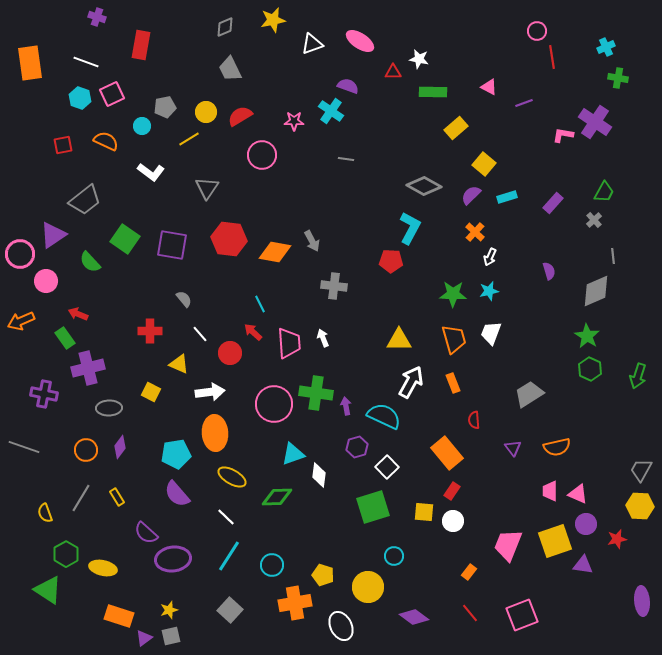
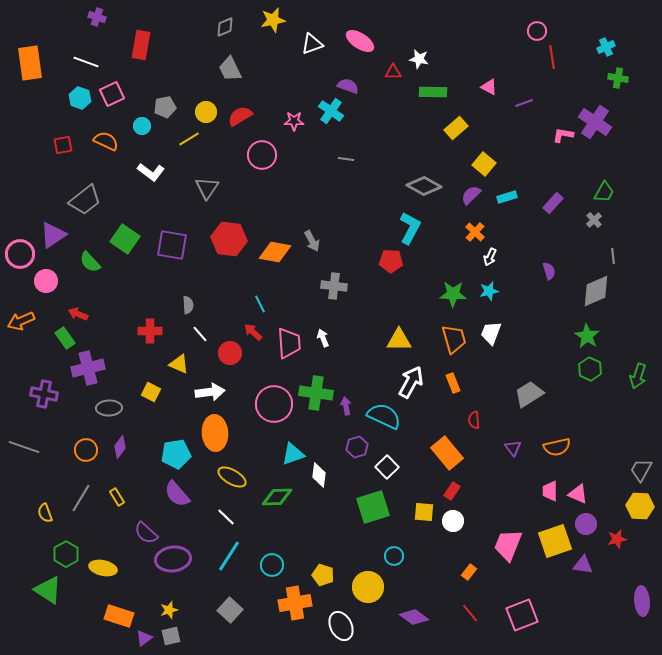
gray semicircle at (184, 299): moved 4 px right, 6 px down; rotated 36 degrees clockwise
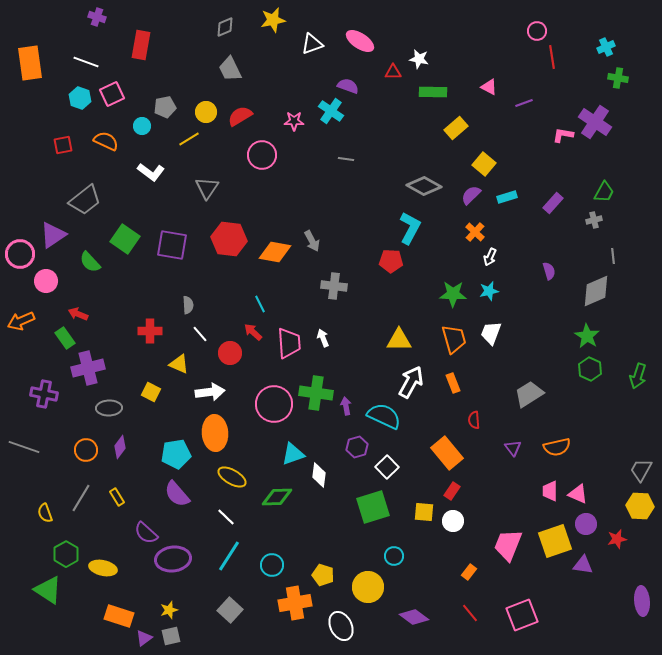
gray cross at (594, 220): rotated 28 degrees clockwise
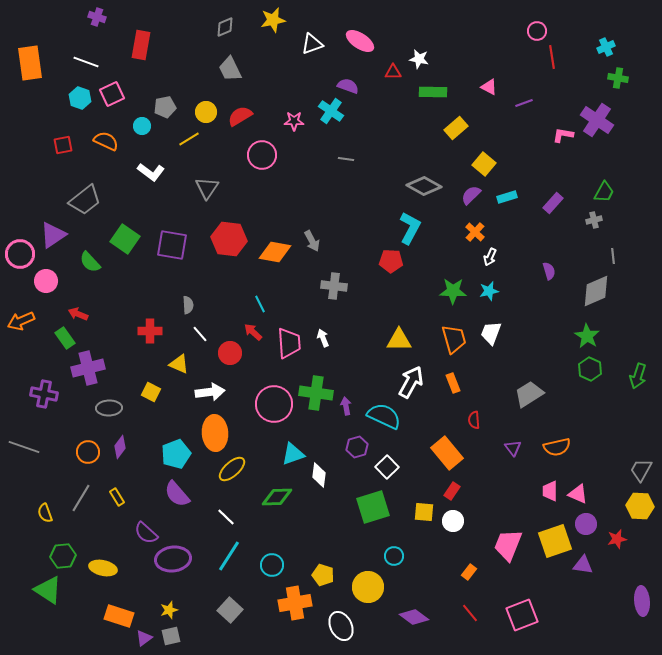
purple cross at (595, 122): moved 2 px right, 2 px up
green star at (453, 294): moved 3 px up
orange circle at (86, 450): moved 2 px right, 2 px down
cyan pentagon at (176, 454): rotated 12 degrees counterclockwise
yellow ellipse at (232, 477): moved 8 px up; rotated 72 degrees counterclockwise
green hexagon at (66, 554): moved 3 px left, 2 px down; rotated 25 degrees clockwise
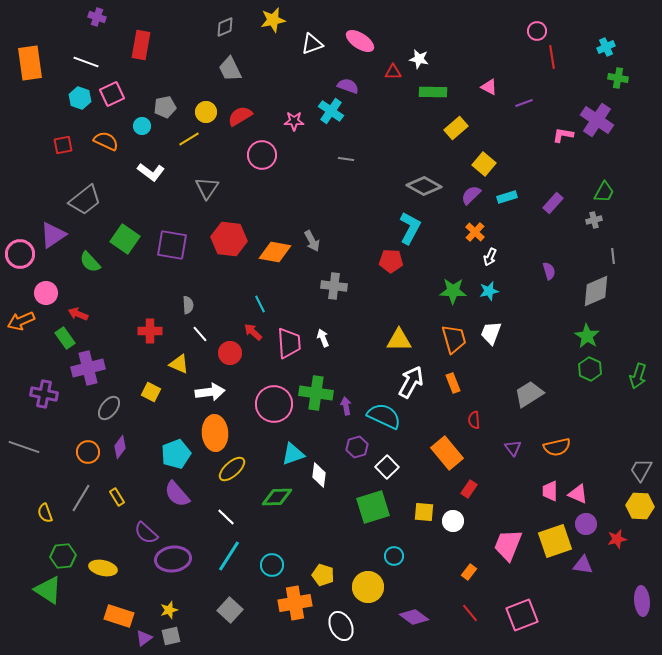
pink circle at (46, 281): moved 12 px down
gray ellipse at (109, 408): rotated 50 degrees counterclockwise
red rectangle at (452, 491): moved 17 px right, 2 px up
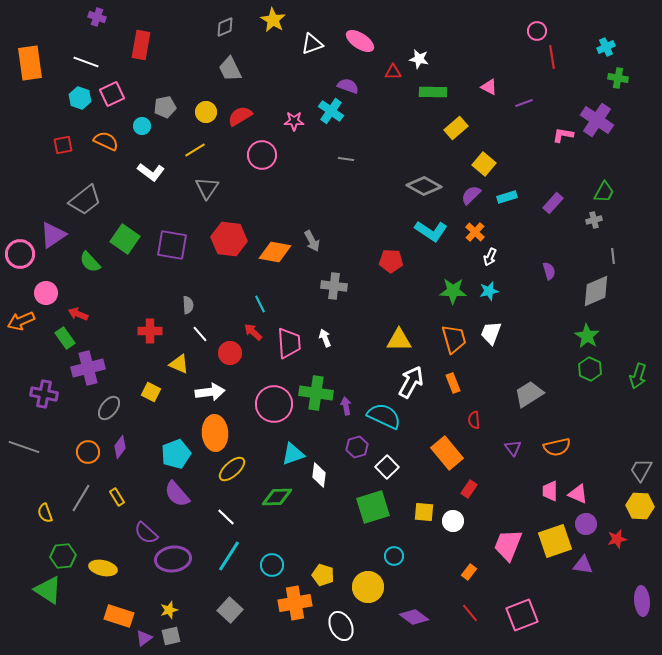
yellow star at (273, 20): rotated 30 degrees counterclockwise
yellow line at (189, 139): moved 6 px right, 11 px down
cyan L-shape at (410, 228): moved 21 px right, 3 px down; rotated 96 degrees clockwise
white arrow at (323, 338): moved 2 px right
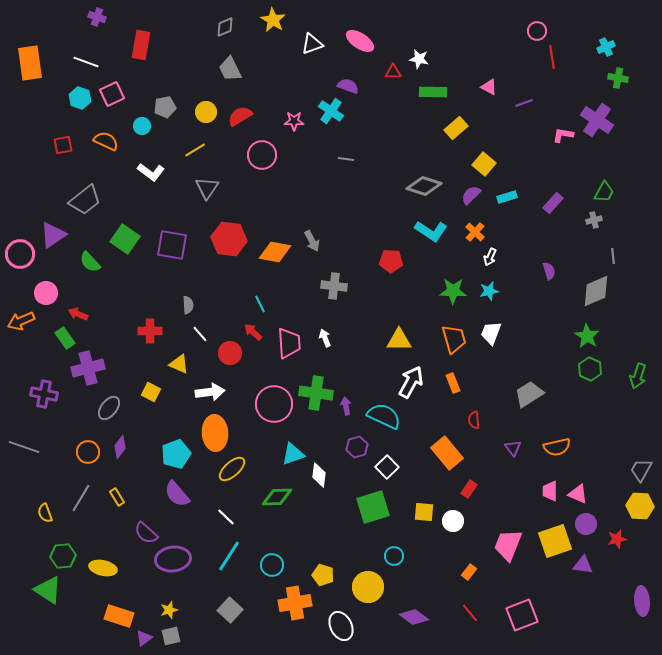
gray diamond at (424, 186): rotated 12 degrees counterclockwise
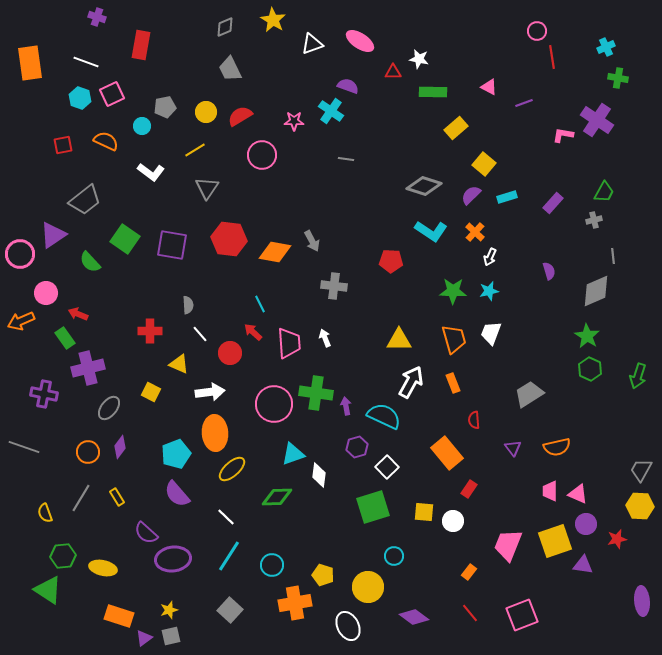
white ellipse at (341, 626): moved 7 px right
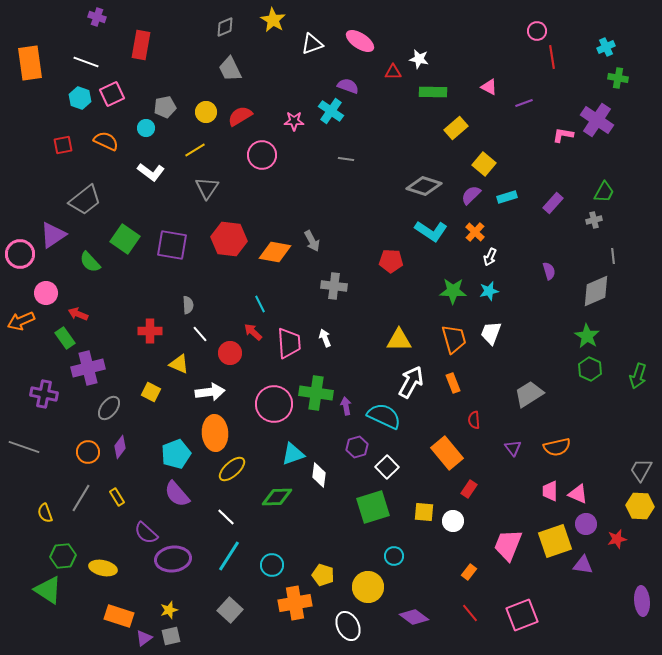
cyan circle at (142, 126): moved 4 px right, 2 px down
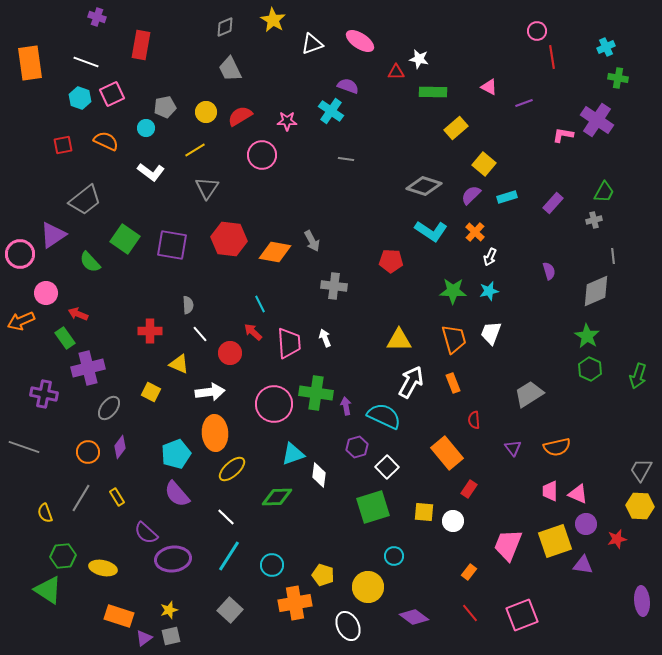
red triangle at (393, 72): moved 3 px right
pink star at (294, 121): moved 7 px left
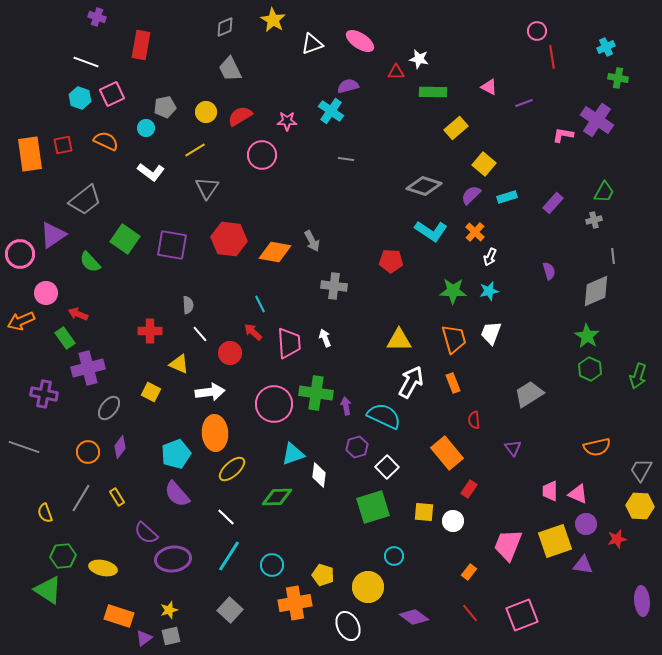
orange rectangle at (30, 63): moved 91 px down
purple semicircle at (348, 86): rotated 35 degrees counterclockwise
orange semicircle at (557, 447): moved 40 px right
